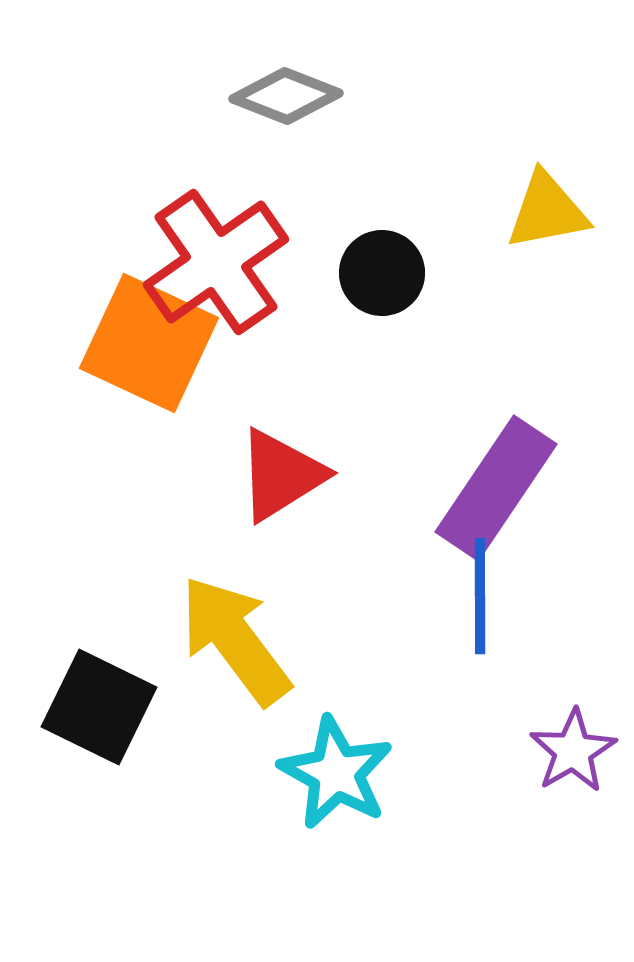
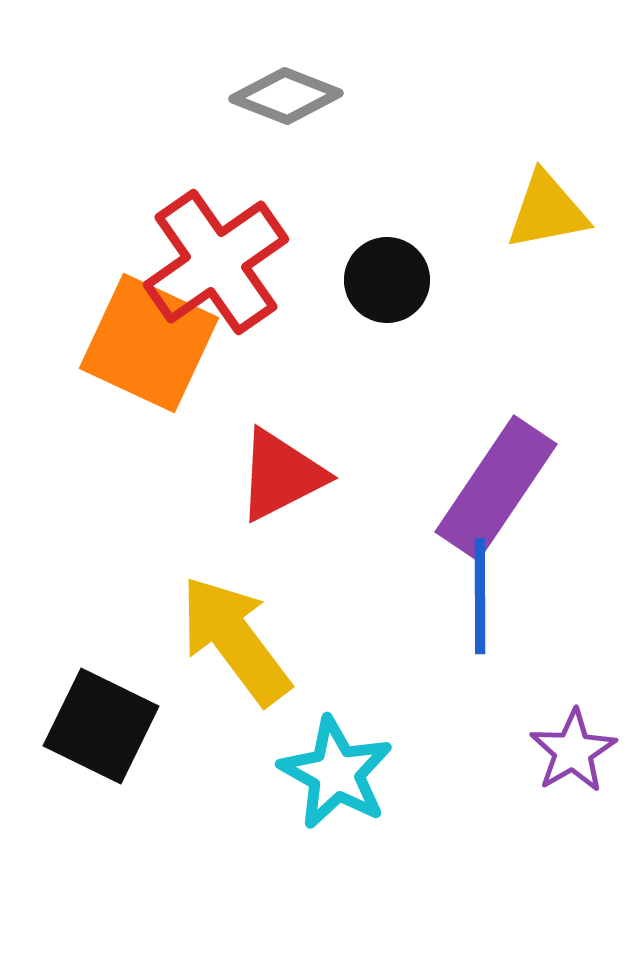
black circle: moved 5 px right, 7 px down
red triangle: rotated 5 degrees clockwise
black square: moved 2 px right, 19 px down
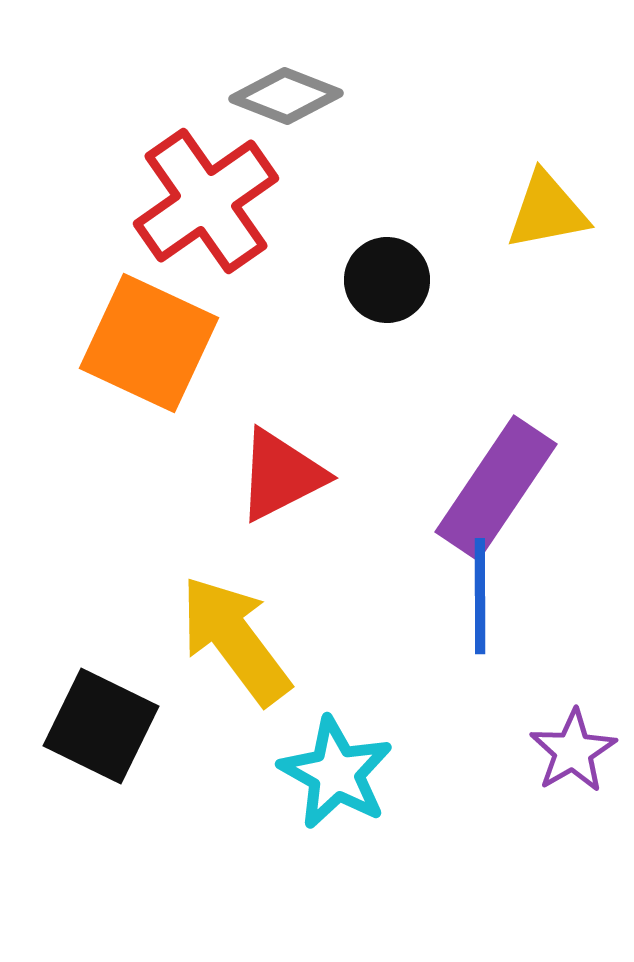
red cross: moved 10 px left, 61 px up
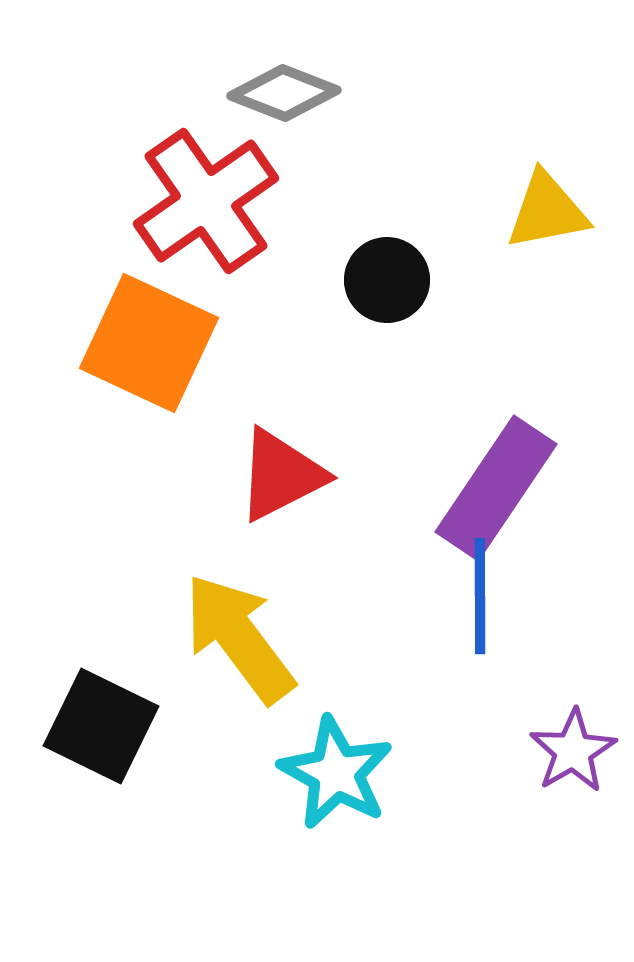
gray diamond: moved 2 px left, 3 px up
yellow arrow: moved 4 px right, 2 px up
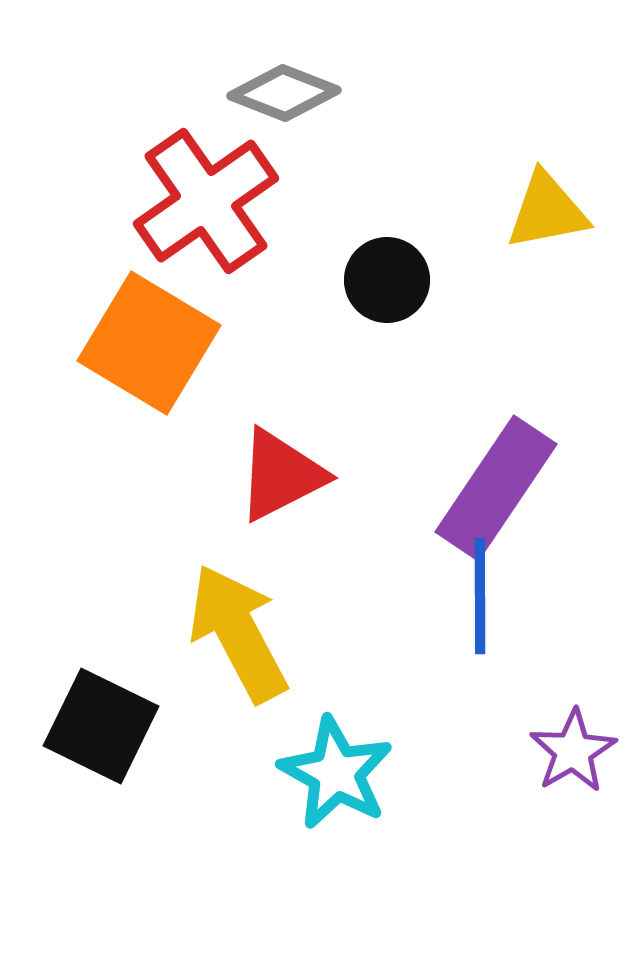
orange square: rotated 6 degrees clockwise
yellow arrow: moved 1 px left, 5 px up; rotated 9 degrees clockwise
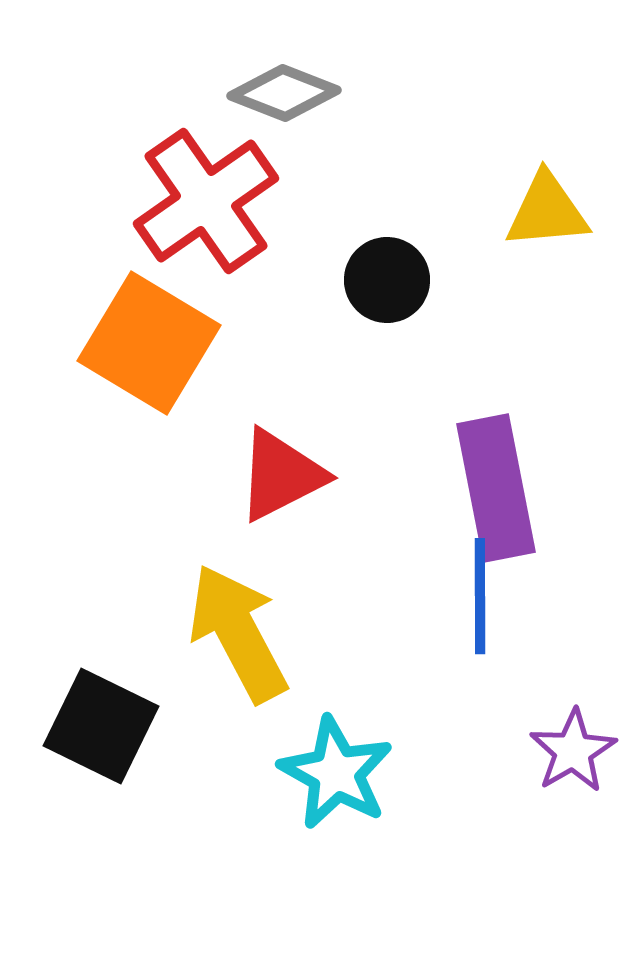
yellow triangle: rotated 6 degrees clockwise
purple rectangle: rotated 45 degrees counterclockwise
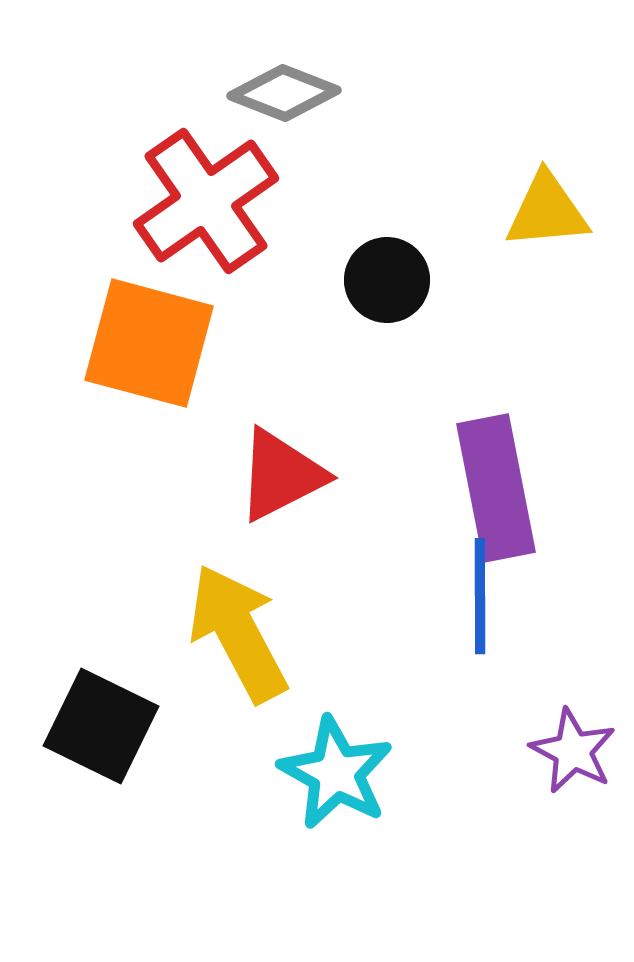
orange square: rotated 16 degrees counterclockwise
purple star: rotated 14 degrees counterclockwise
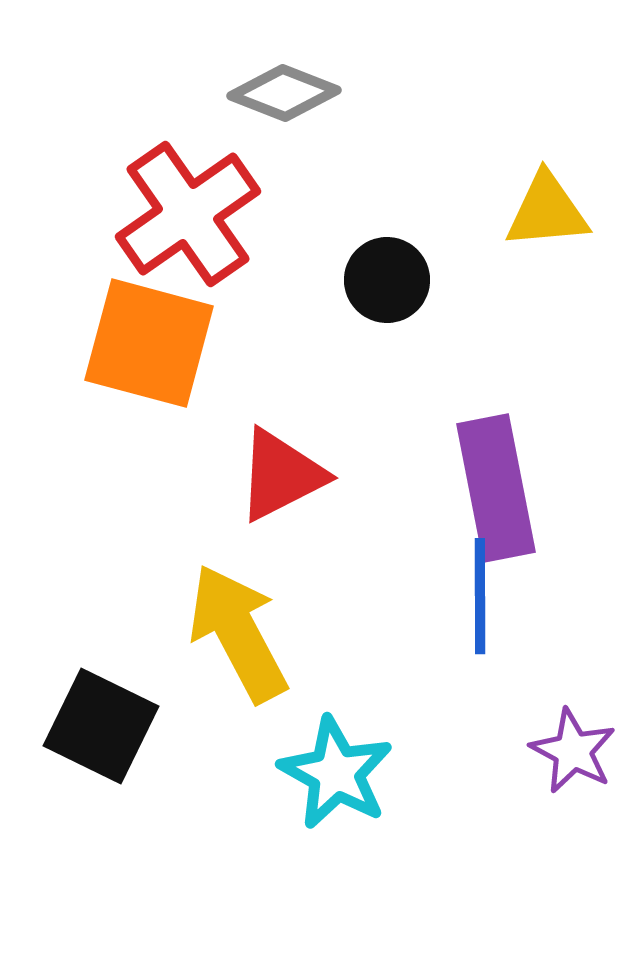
red cross: moved 18 px left, 13 px down
